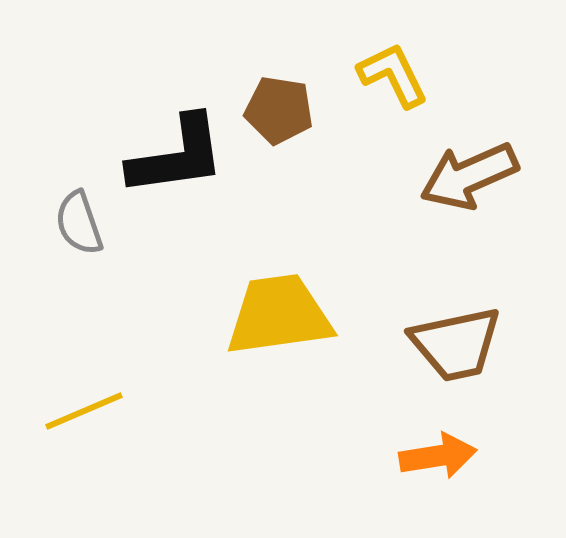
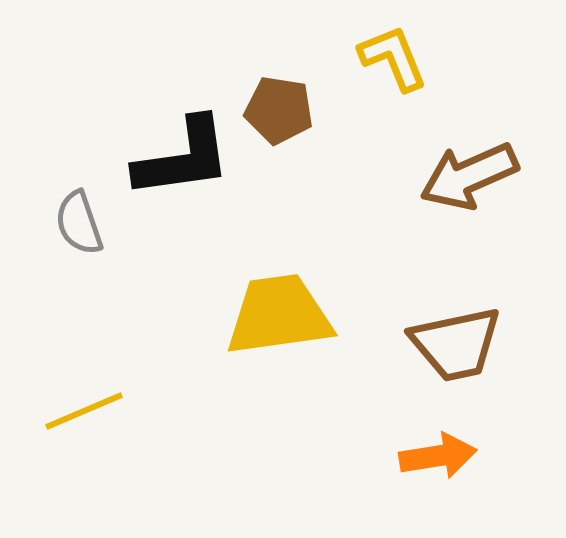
yellow L-shape: moved 17 px up; rotated 4 degrees clockwise
black L-shape: moved 6 px right, 2 px down
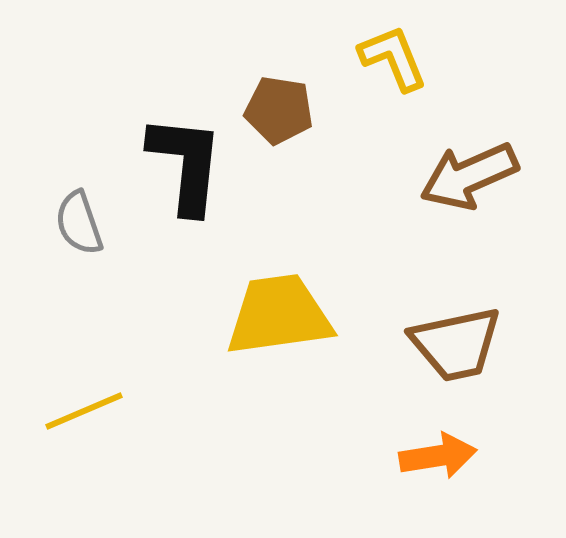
black L-shape: moved 3 px right, 6 px down; rotated 76 degrees counterclockwise
